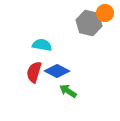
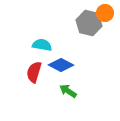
blue diamond: moved 4 px right, 6 px up
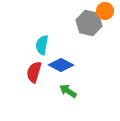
orange circle: moved 2 px up
cyan semicircle: rotated 90 degrees counterclockwise
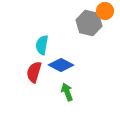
green arrow: moved 1 px left, 1 px down; rotated 36 degrees clockwise
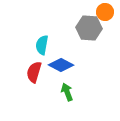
orange circle: moved 1 px down
gray hexagon: moved 5 px down; rotated 10 degrees counterclockwise
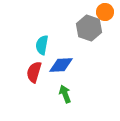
gray hexagon: rotated 15 degrees clockwise
blue diamond: rotated 30 degrees counterclockwise
green arrow: moved 2 px left, 2 px down
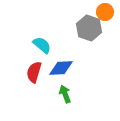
cyan semicircle: rotated 120 degrees clockwise
blue diamond: moved 3 px down
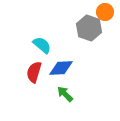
green arrow: rotated 24 degrees counterclockwise
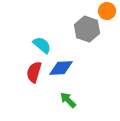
orange circle: moved 2 px right, 1 px up
gray hexagon: moved 2 px left, 1 px down
green arrow: moved 3 px right, 6 px down
